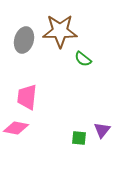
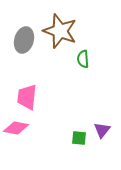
brown star: rotated 20 degrees clockwise
green semicircle: rotated 48 degrees clockwise
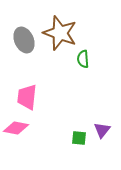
brown star: moved 2 px down
gray ellipse: rotated 40 degrees counterclockwise
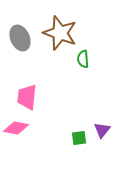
gray ellipse: moved 4 px left, 2 px up
green square: rotated 14 degrees counterclockwise
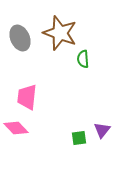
pink diamond: rotated 35 degrees clockwise
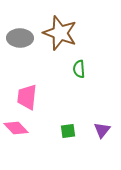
gray ellipse: rotated 65 degrees counterclockwise
green semicircle: moved 4 px left, 10 px down
green square: moved 11 px left, 7 px up
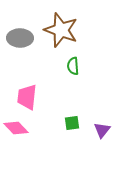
brown star: moved 1 px right, 3 px up
green semicircle: moved 6 px left, 3 px up
green square: moved 4 px right, 8 px up
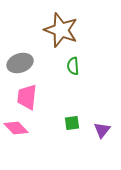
gray ellipse: moved 25 px down; rotated 20 degrees counterclockwise
